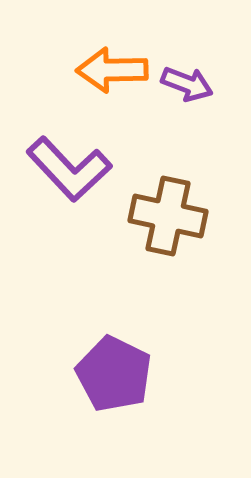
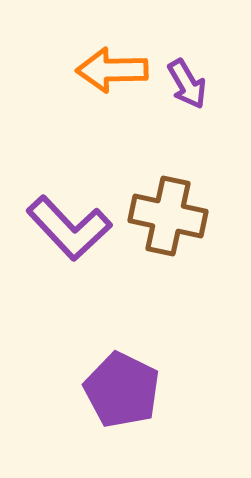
purple arrow: rotated 39 degrees clockwise
purple L-shape: moved 59 px down
purple pentagon: moved 8 px right, 16 px down
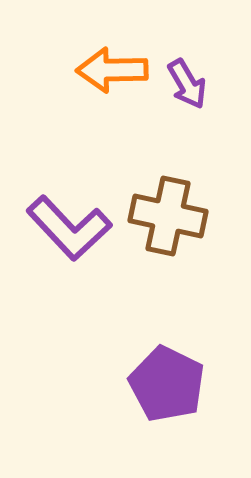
purple pentagon: moved 45 px right, 6 px up
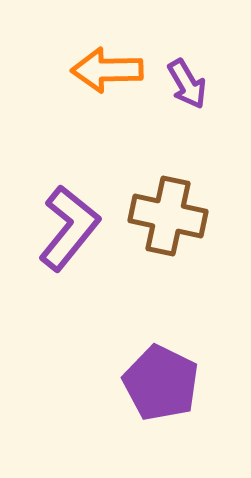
orange arrow: moved 5 px left
purple L-shape: rotated 98 degrees counterclockwise
purple pentagon: moved 6 px left, 1 px up
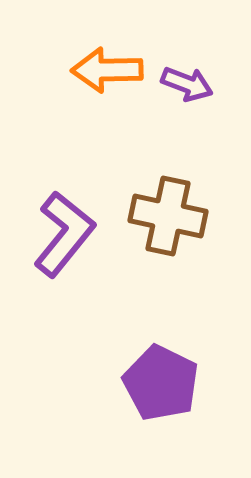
purple arrow: rotated 39 degrees counterclockwise
purple L-shape: moved 5 px left, 6 px down
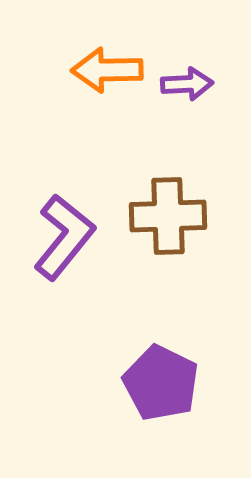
purple arrow: rotated 24 degrees counterclockwise
brown cross: rotated 14 degrees counterclockwise
purple L-shape: moved 3 px down
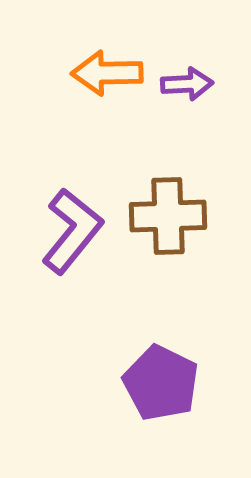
orange arrow: moved 3 px down
purple L-shape: moved 8 px right, 6 px up
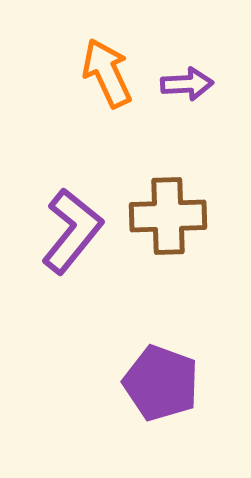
orange arrow: rotated 66 degrees clockwise
purple pentagon: rotated 6 degrees counterclockwise
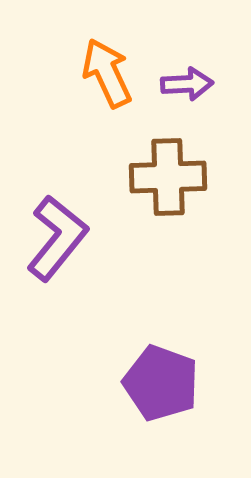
brown cross: moved 39 px up
purple L-shape: moved 15 px left, 7 px down
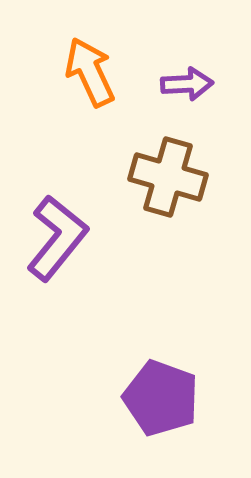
orange arrow: moved 17 px left, 1 px up
brown cross: rotated 18 degrees clockwise
purple pentagon: moved 15 px down
